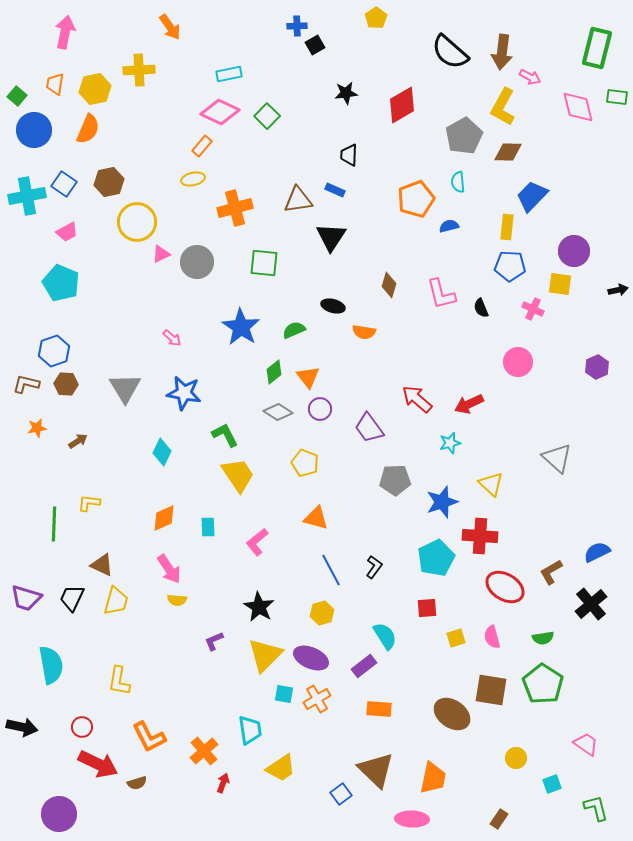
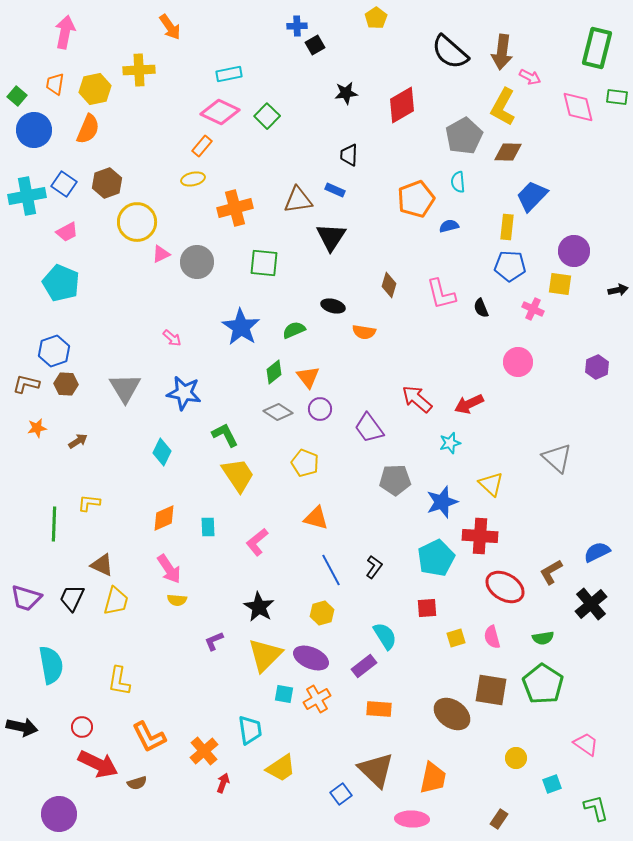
brown hexagon at (109, 182): moved 2 px left, 1 px down; rotated 8 degrees counterclockwise
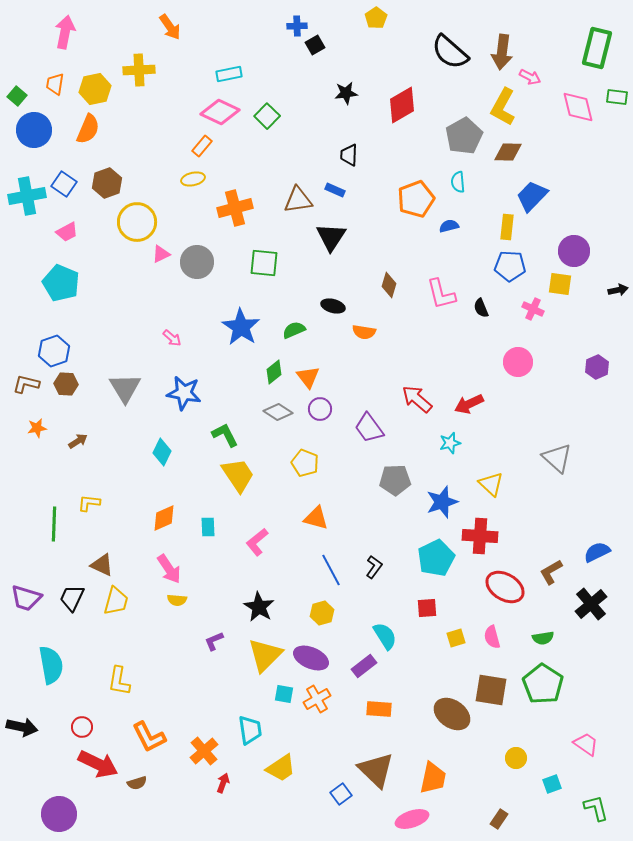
pink ellipse at (412, 819): rotated 20 degrees counterclockwise
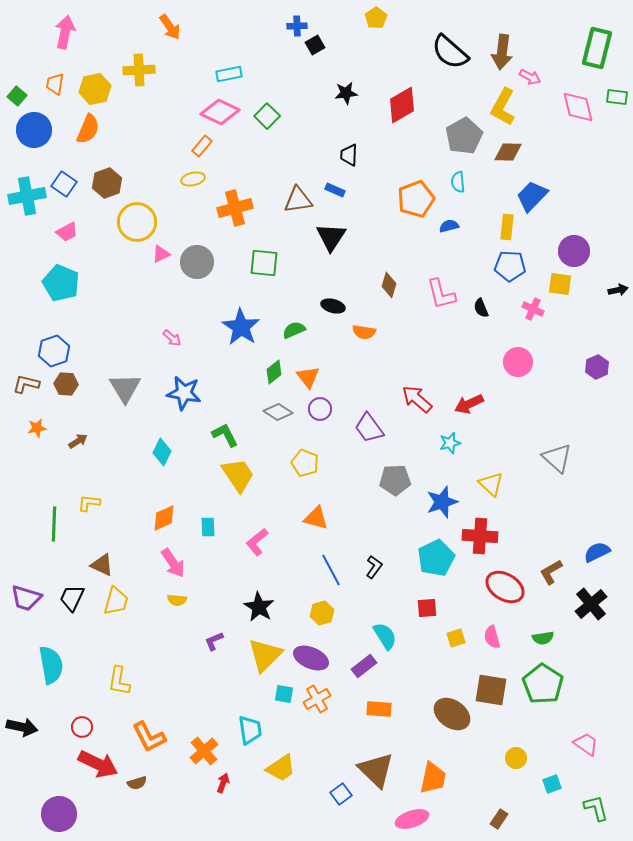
pink arrow at (169, 569): moved 4 px right, 6 px up
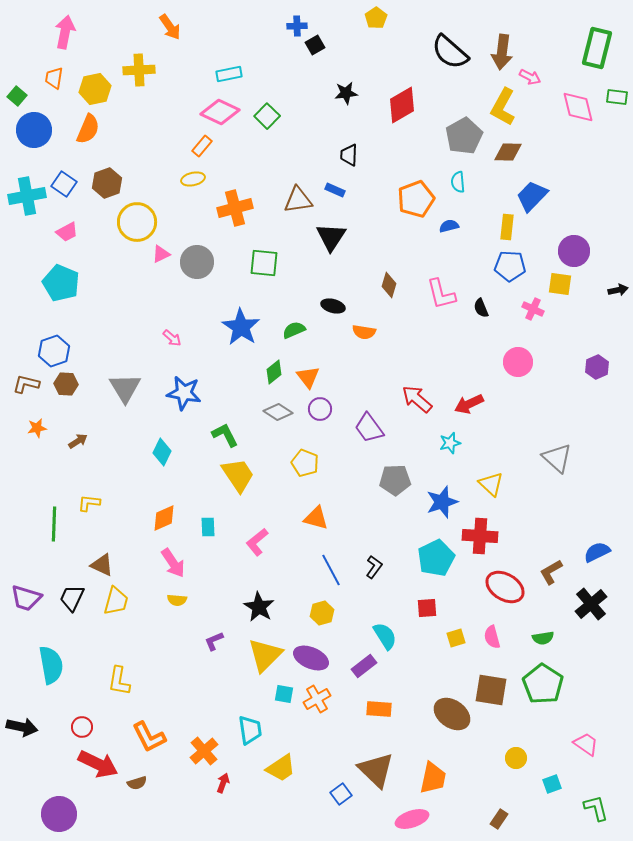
orange trapezoid at (55, 84): moved 1 px left, 6 px up
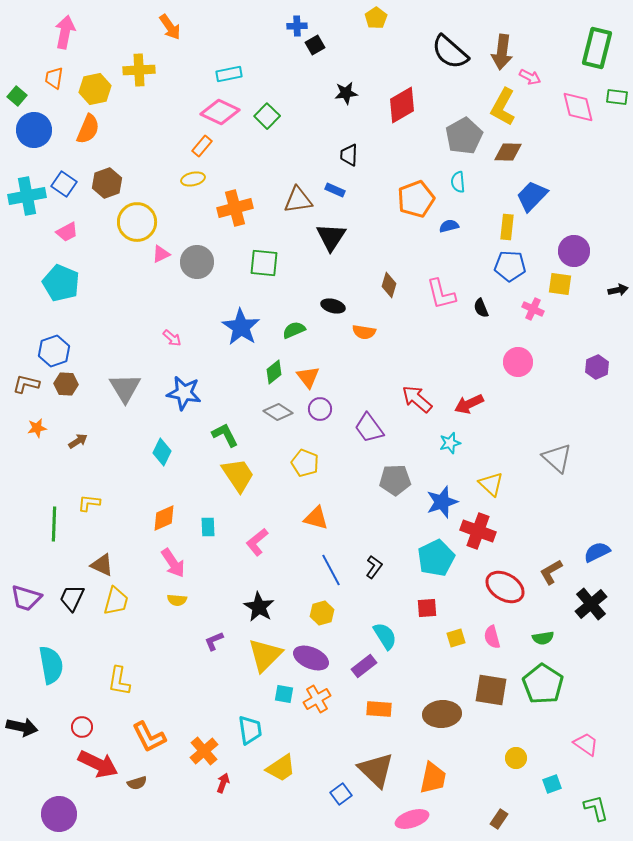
red cross at (480, 536): moved 2 px left, 5 px up; rotated 16 degrees clockwise
brown ellipse at (452, 714): moved 10 px left; rotated 39 degrees counterclockwise
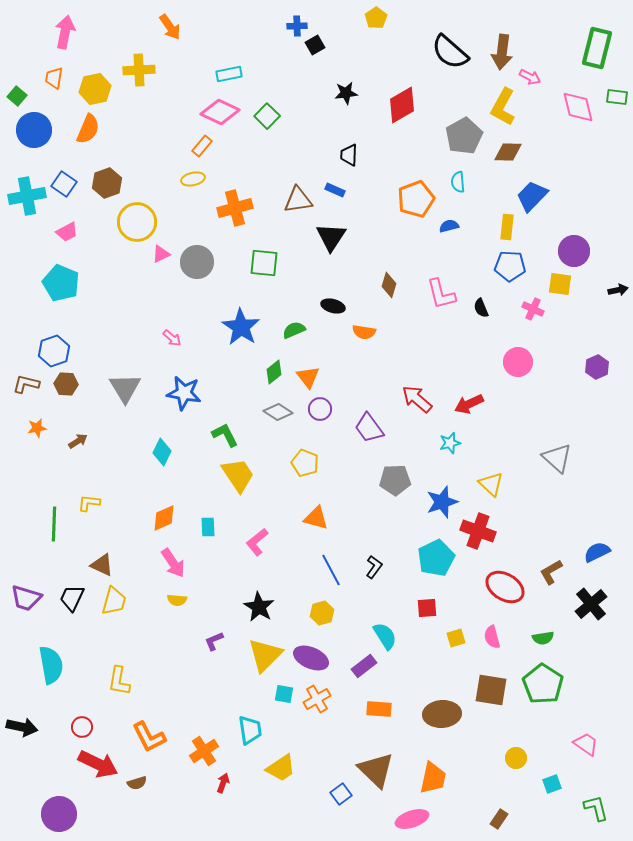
yellow trapezoid at (116, 601): moved 2 px left
orange cross at (204, 751): rotated 8 degrees clockwise
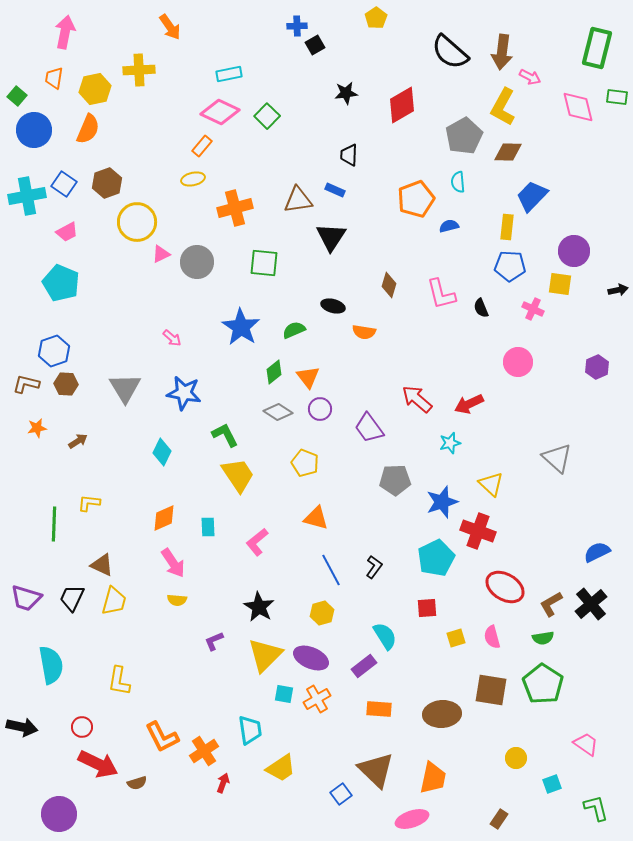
brown L-shape at (551, 572): moved 32 px down
orange L-shape at (149, 737): moved 13 px right
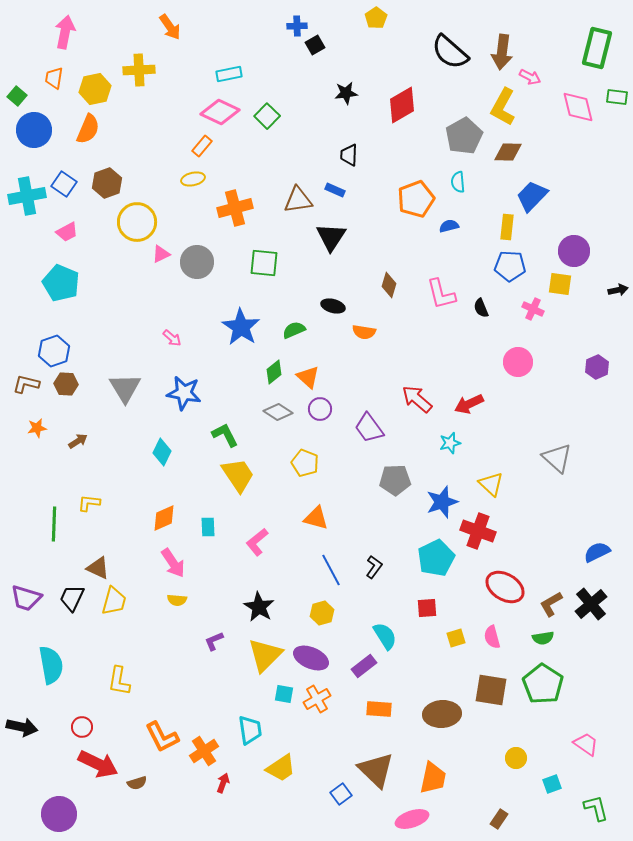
orange triangle at (308, 377): rotated 10 degrees counterclockwise
brown triangle at (102, 565): moved 4 px left, 3 px down
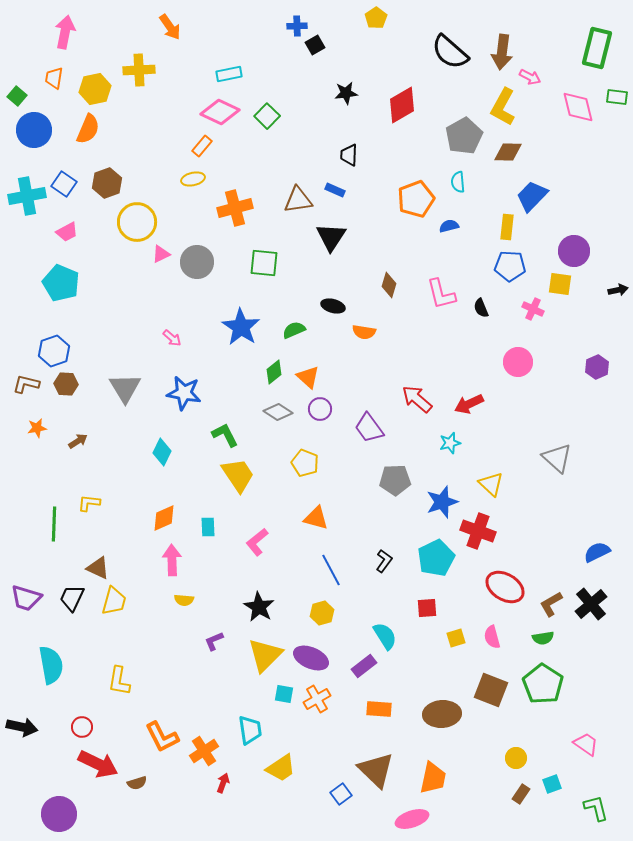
pink arrow at (173, 563): moved 1 px left, 3 px up; rotated 148 degrees counterclockwise
black L-shape at (374, 567): moved 10 px right, 6 px up
yellow semicircle at (177, 600): moved 7 px right
brown square at (491, 690): rotated 12 degrees clockwise
brown rectangle at (499, 819): moved 22 px right, 25 px up
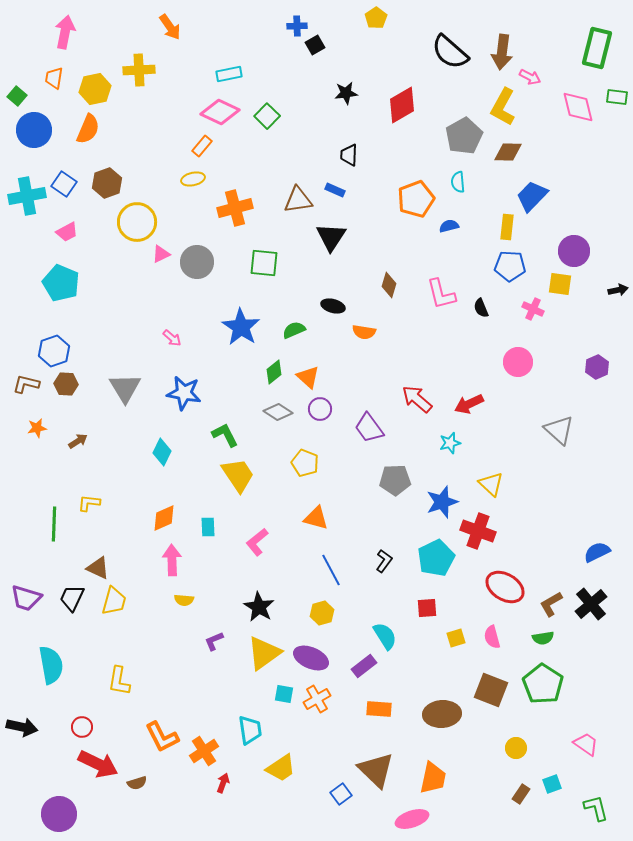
gray triangle at (557, 458): moved 2 px right, 28 px up
yellow triangle at (265, 655): moved 1 px left, 2 px up; rotated 9 degrees clockwise
yellow circle at (516, 758): moved 10 px up
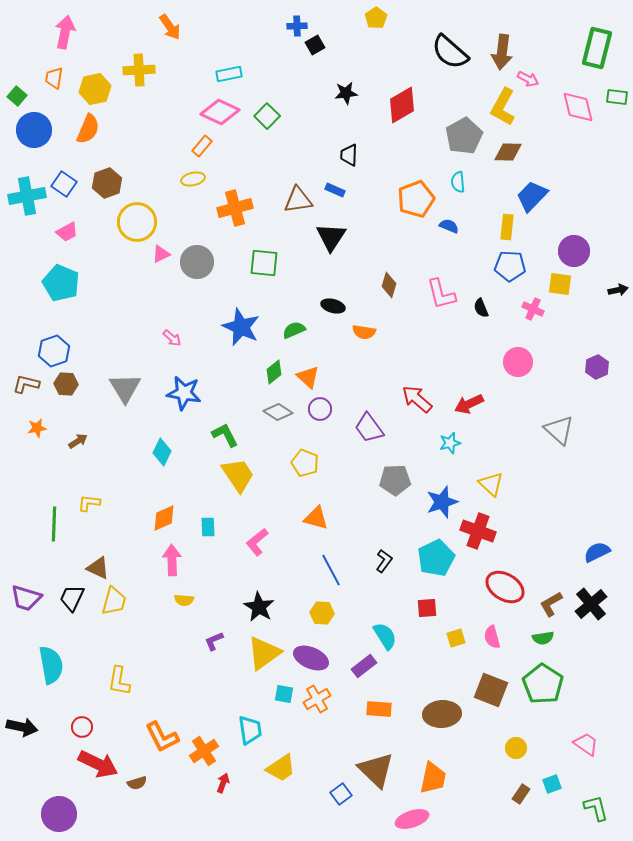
pink arrow at (530, 77): moved 2 px left, 2 px down
blue semicircle at (449, 226): rotated 36 degrees clockwise
blue star at (241, 327): rotated 9 degrees counterclockwise
yellow hexagon at (322, 613): rotated 20 degrees clockwise
